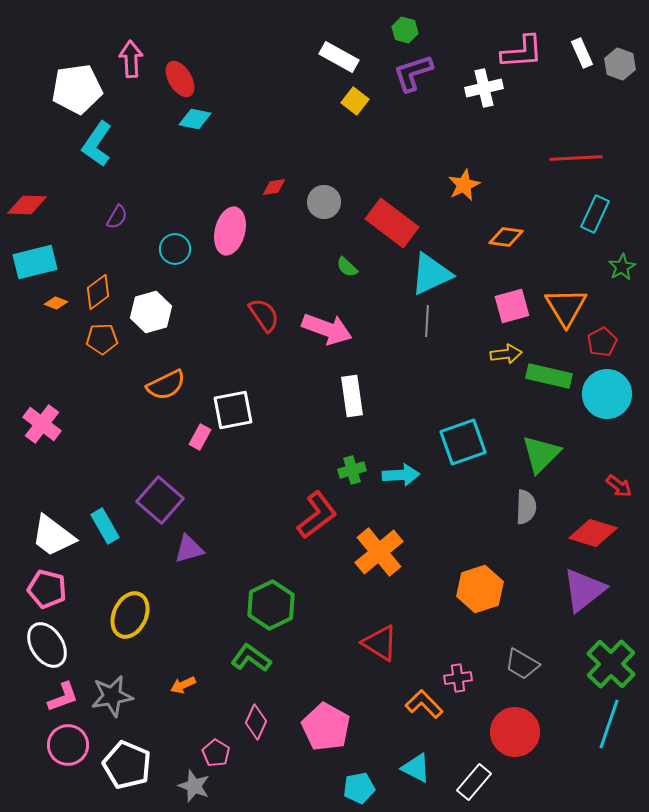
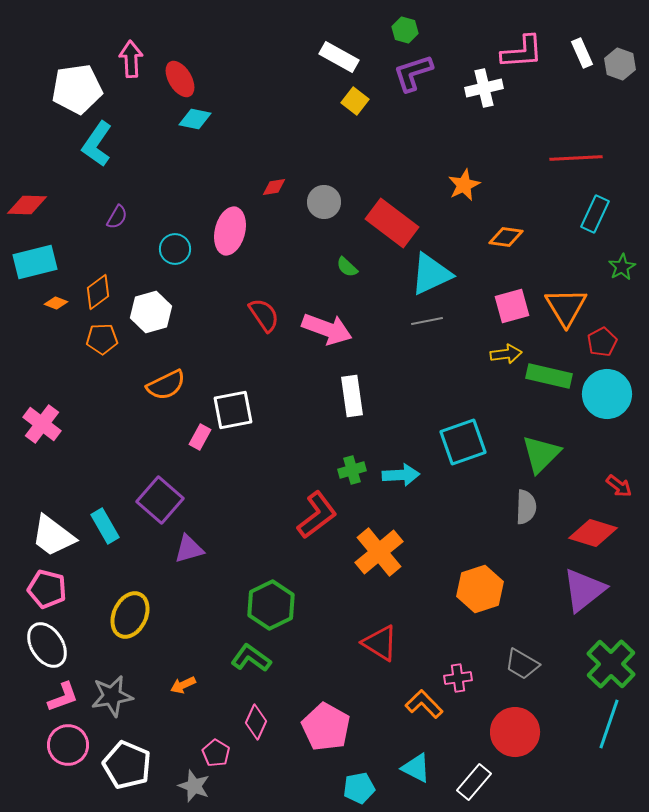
gray line at (427, 321): rotated 76 degrees clockwise
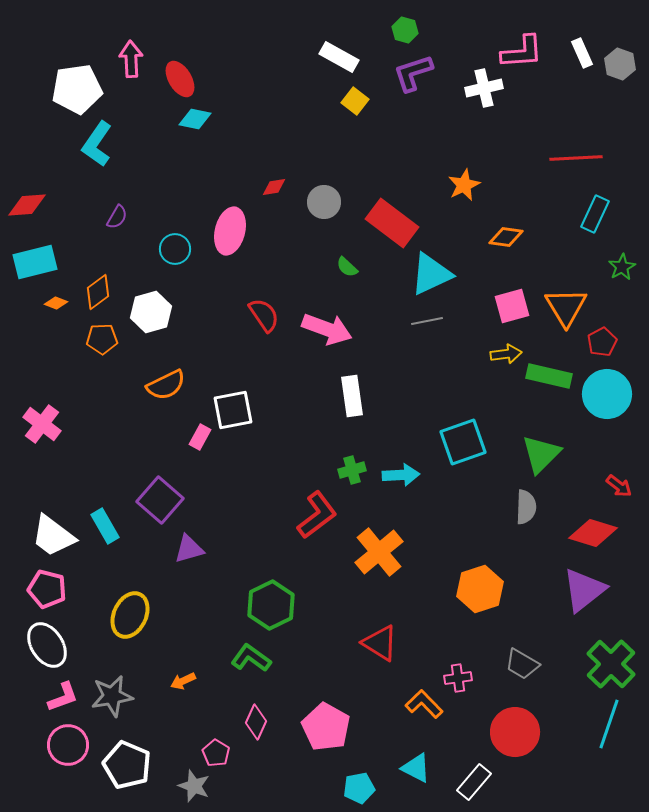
red diamond at (27, 205): rotated 6 degrees counterclockwise
orange arrow at (183, 685): moved 4 px up
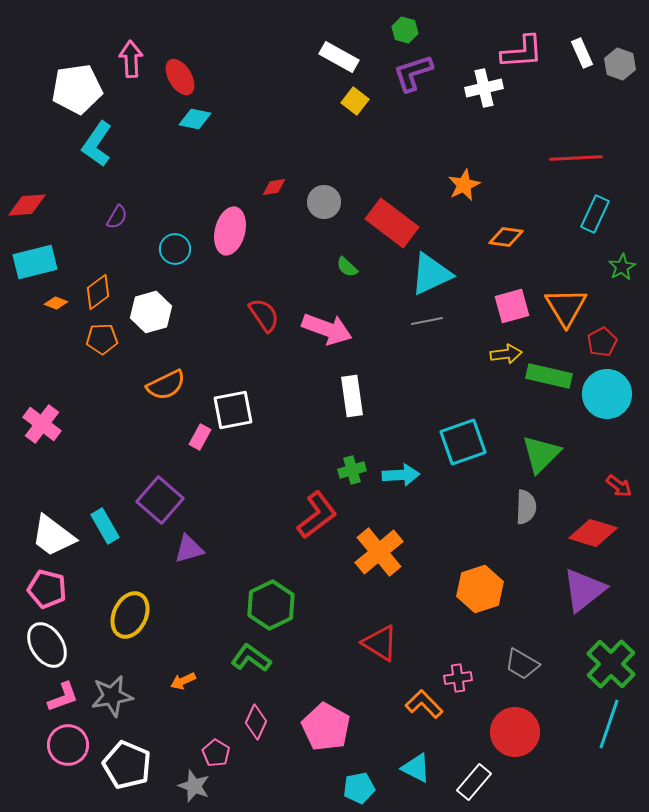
red ellipse at (180, 79): moved 2 px up
